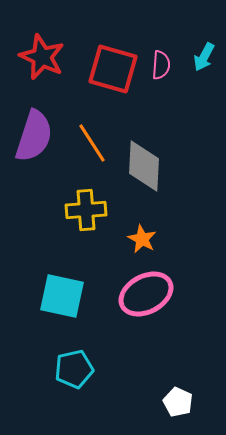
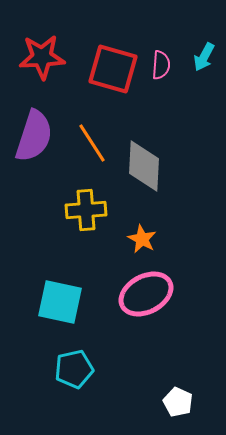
red star: rotated 27 degrees counterclockwise
cyan square: moved 2 px left, 6 px down
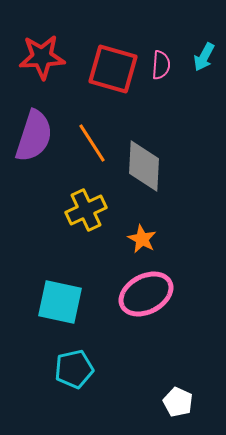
yellow cross: rotated 21 degrees counterclockwise
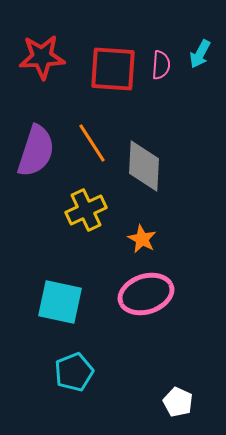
cyan arrow: moved 4 px left, 3 px up
red square: rotated 12 degrees counterclockwise
purple semicircle: moved 2 px right, 15 px down
pink ellipse: rotated 10 degrees clockwise
cyan pentagon: moved 3 px down; rotated 9 degrees counterclockwise
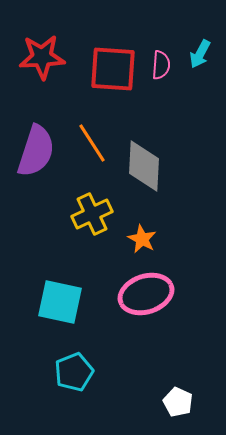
yellow cross: moved 6 px right, 4 px down
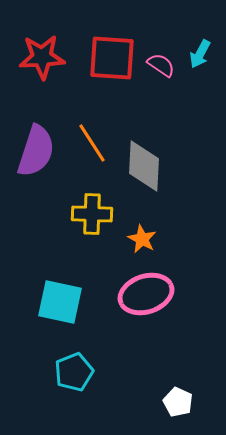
pink semicircle: rotated 60 degrees counterclockwise
red square: moved 1 px left, 11 px up
yellow cross: rotated 27 degrees clockwise
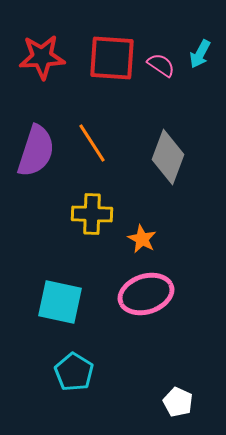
gray diamond: moved 24 px right, 9 px up; rotated 18 degrees clockwise
cyan pentagon: rotated 18 degrees counterclockwise
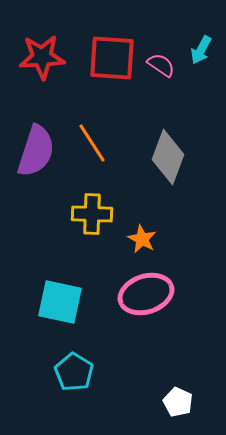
cyan arrow: moved 1 px right, 4 px up
